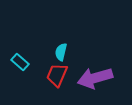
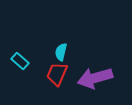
cyan rectangle: moved 1 px up
red trapezoid: moved 1 px up
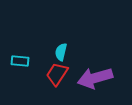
cyan rectangle: rotated 36 degrees counterclockwise
red trapezoid: rotated 10 degrees clockwise
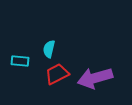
cyan semicircle: moved 12 px left, 3 px up
red trapezoid: rotated 30 degrees clockwise
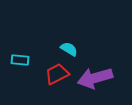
cyan semicircle: moved 20 px right; rotated 108 degrees clockwise
cyan rectangle: moved 1 px up
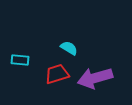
cyan semicircle: moved 1 px up
red trapezoid: rotated 10 degrees clockwise
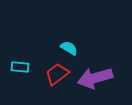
cyan rectangle: moved 7 px down
red trapezoid: rotated 20 degrees counterclockwise
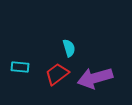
cyan semicircle: rotated 42 degrees clockwise
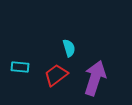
red trapezoid: moved 1 px left, 1 px down
purple arrow: rotated 124 degrees clockwise
